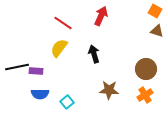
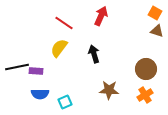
orange square: moved 2 px down
red line: moved 1 px right
cyan square: moved 2 px left; rotated 16 degrees clockwise
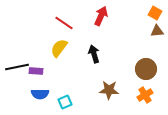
brown triangle: rotated 24 degrees counterclockwise
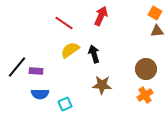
yellow semicircle: moved 11 px right, 2 px down; rotated 18 degrees clockwise
black line: rotated 40 degrees counterclockwise
brown star: moved 7 px left, 5 px up
cyan square: moved 2 px down
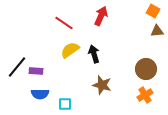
orange square: moved 2 px left, 2 px up
brown star: rotated 12 degrees clockwise
cyan square: rotated 24 degrees clockwise
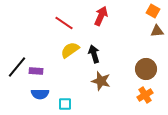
brown star: moved 1 px left, 4 px up
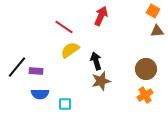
red line: moved 4 px down
black arrow: moved 2 px right, 7 px down
brown star: rotated 30 degrees counterclockwise
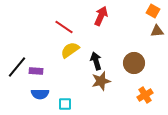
brown circle: moved 12 px left, 6 px up
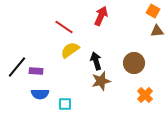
orange cross: rotated 14 degrees counterclockwise
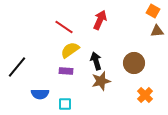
red arrow: moved 1 px left, 4 px down
purple rectangle: moved 30 px right
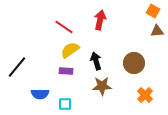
red arrow: rotated 12 degrees counterclockwise
brown star: moved 1 px right, 5 px down; rotated 12 degrees clockwise
